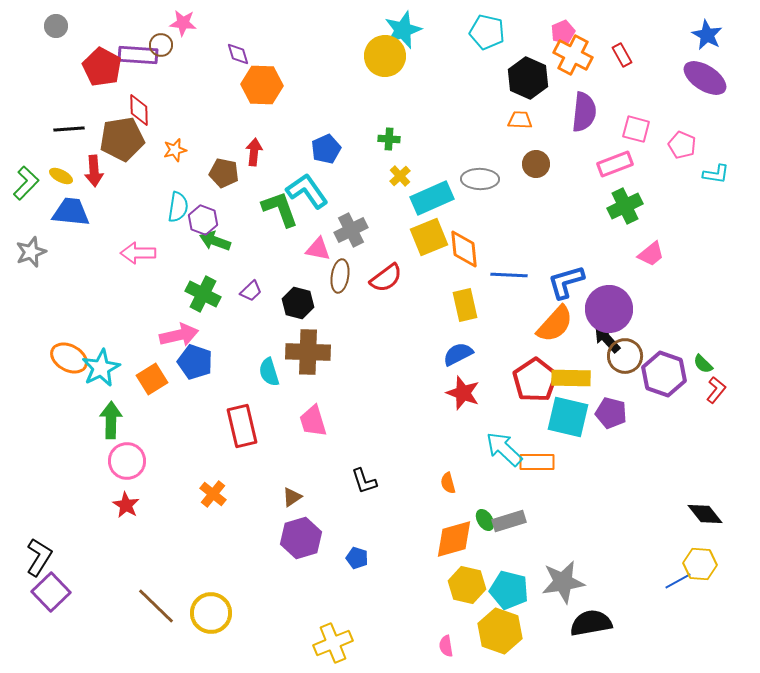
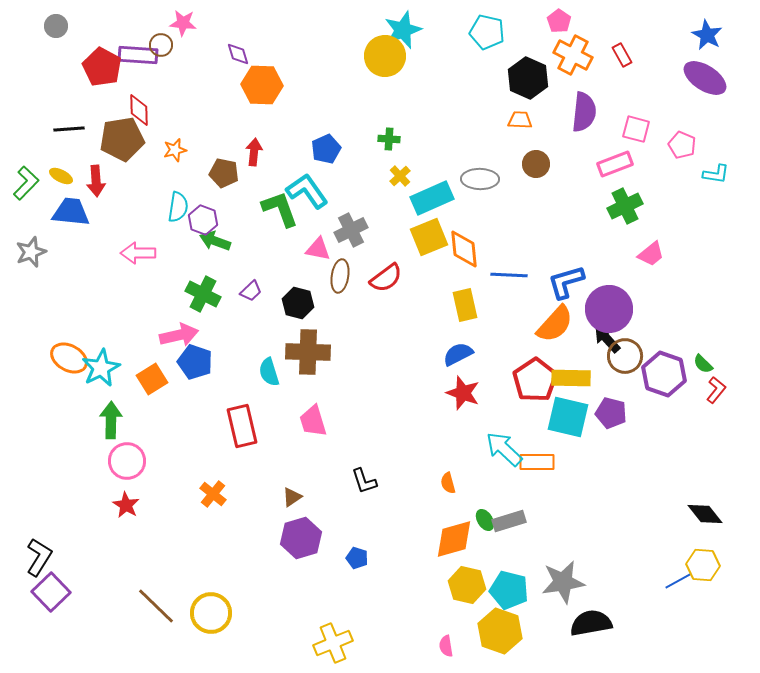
pink pentagon at (563, 32): moved 4 px left, 11 px up; rotated 15 degrees counterclockwise
red arrow at (94, 171): moved 2 px right, 10 px down
yellow hexagon at (700, 564): moved 3 px right, 1 px down
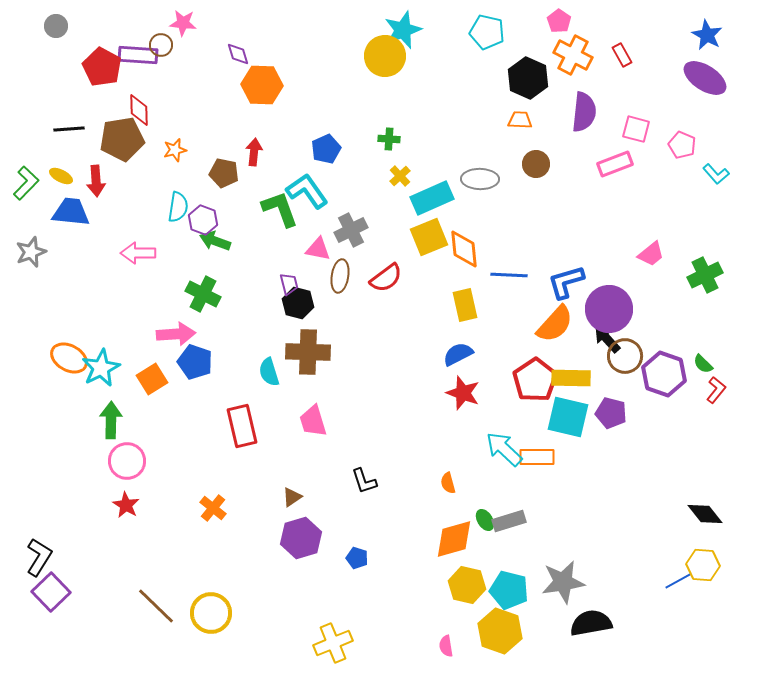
cyan L-shape at (716, 174): rotated 40 degrees clockwise
green cross at (625, 206): moved 80 px right, 69 px down
purple trapezoid at (251, 291): moved 38 px right, 7 px up; rotated 60 degrees counterclockwise
pink arrow at (179, 335): moved 3 px left, 1 px up; rotated 9 degrees clockwise
orange rectangle at (537, 462): moved 5 px up
orange cross at (213, 494): moved 14 px down
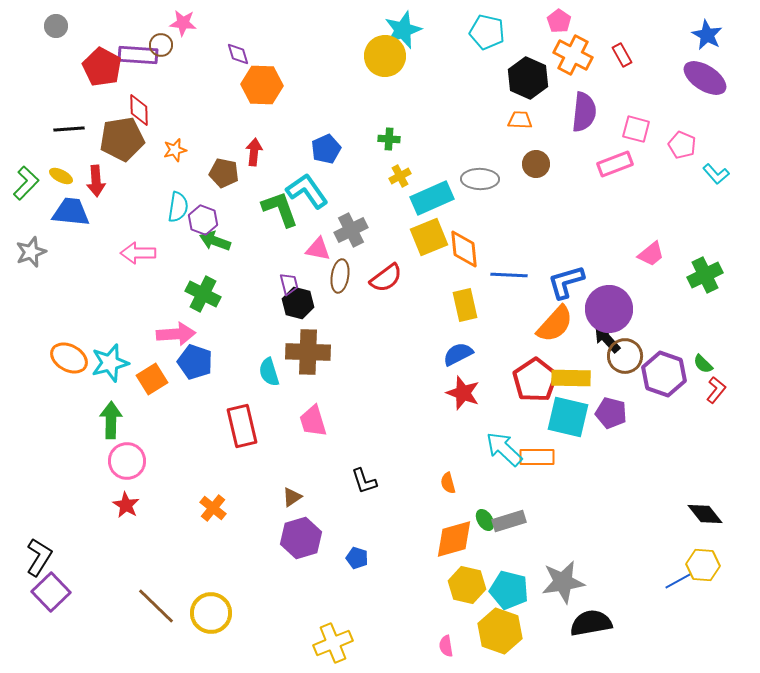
yellow cross at (400, 176): rotated 15 degrees clockwise
cyan star at (101, 368): moved 9 px right, 5 px up; rotated 12 degrees clockwise
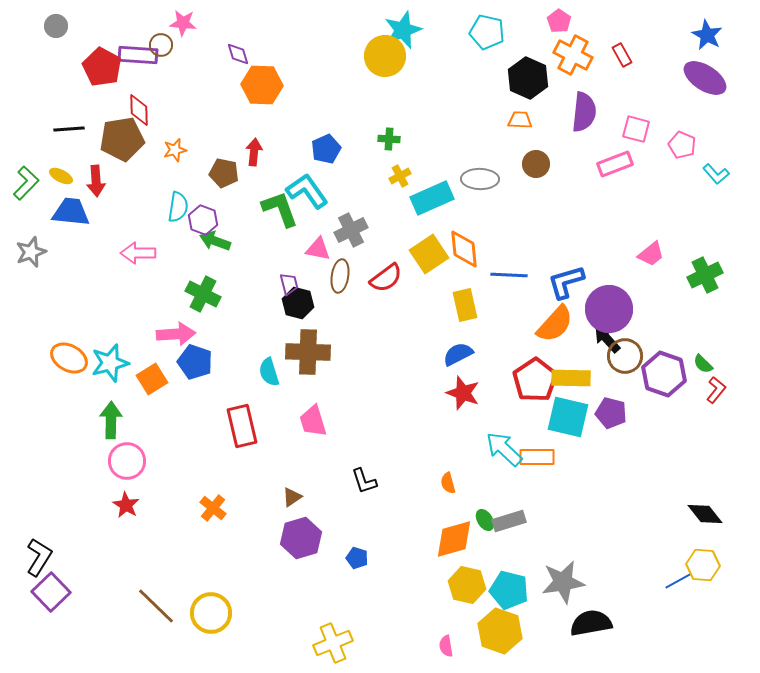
yellow square at (429, 237): moved 17 px down; rotated 12 degrees counterclockwise
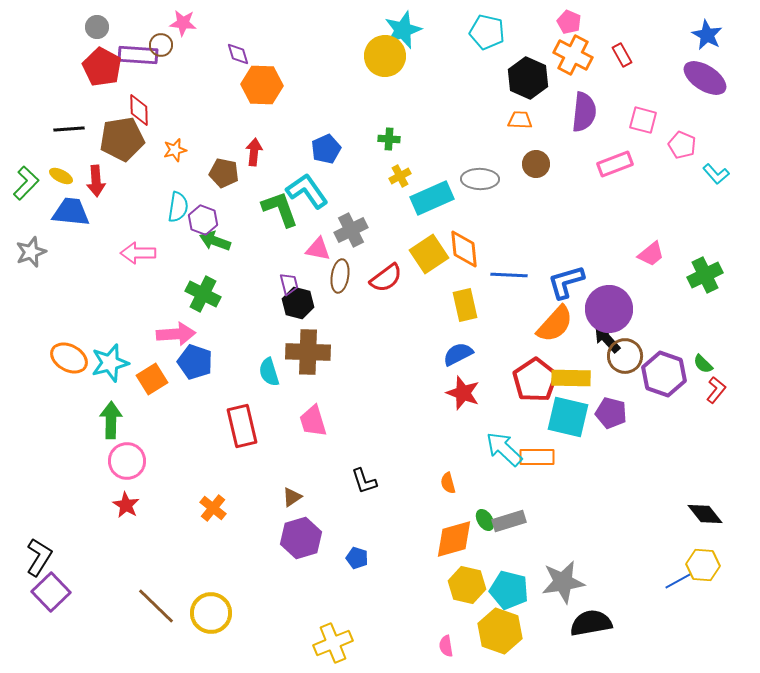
pink pentagon at (559, 21): moved 10 px right, 1 px down; rotated 10 degrees counterclockwise
gray circle at (56, 26): moved 41 px right, 1 px down
pink square at (636, 129): moved 7 px right, 9 px up
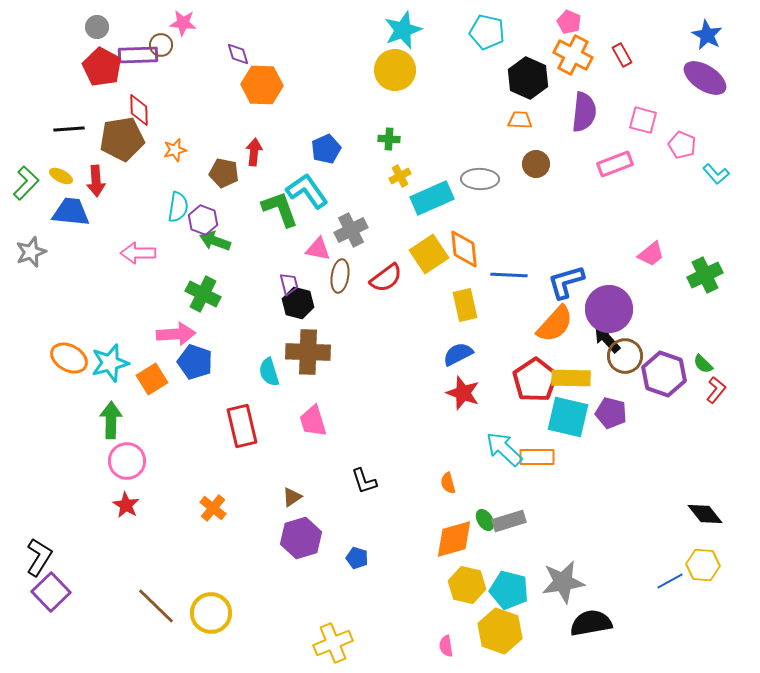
purple rectangle at (138, 55): rotated 6 degrees counterclockwise
yellow circle at (385, 56): moved 10 px right, 14 px down
blue line at (678, 581): moved 8 px left
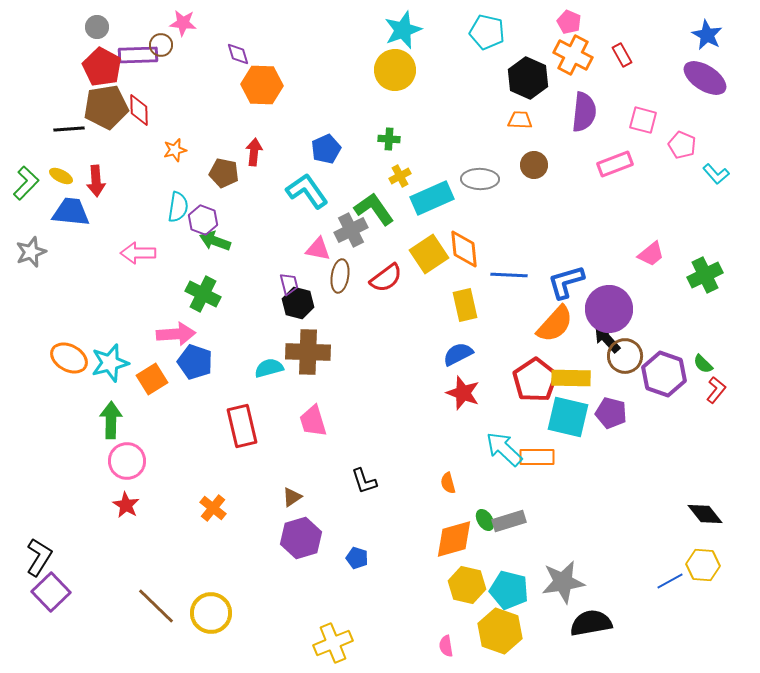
brown pentagon at (122, 139): moved 16 px left, 32 px up
brown circle at (536, 164): moved 2 px left, 1 px down
green L-shape at (280, 209): moved 94 px right; rotated 15 degrees counterclockwise
cyan semicircle at (269, 372): moved 4 px up; rotated 92 degrees clockwise
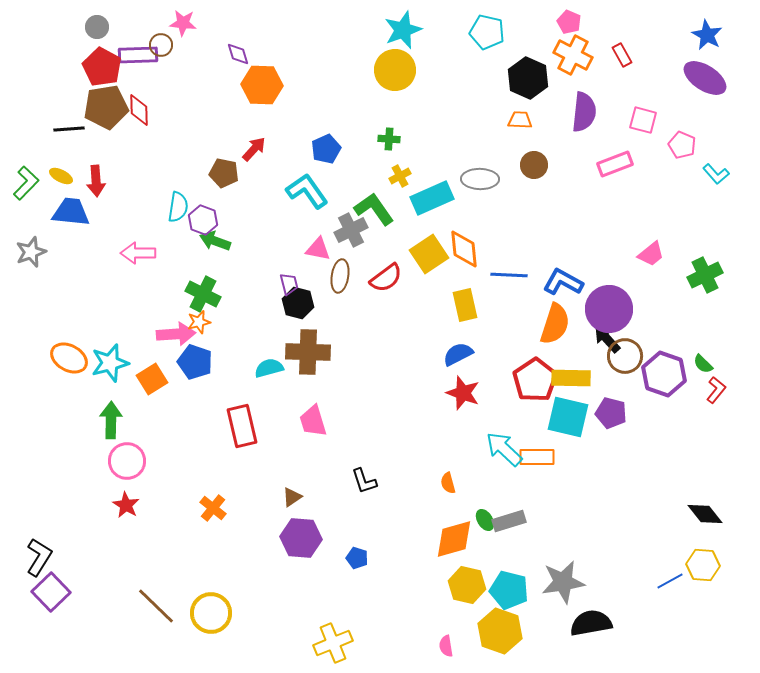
orange star at (175, 150): moved 24 px right, 172 px down
red arrow at (254, 152): moved 3 px up; rotated 36 degrees clockwise
blue L-shape at (566, 282): moved 3 px left; rotated 45 degrees clockwise
orange semicircle at (555, 324): rotated 24 degrees counterclockwise
purple hexagon at (301, 538): rotated 21 degrees clockwise
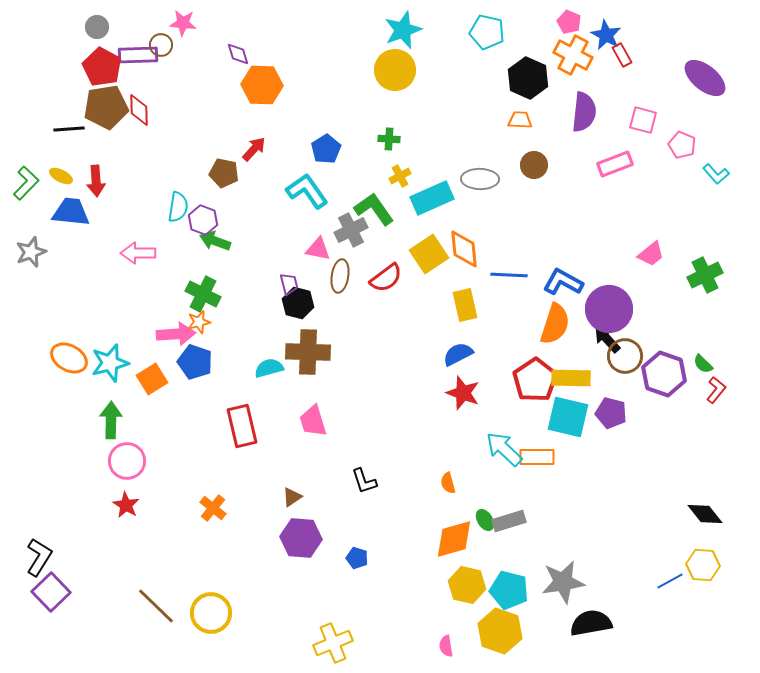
blue star at (707, 35): moved 101 px left
purple ellipse at (705, 78): rotated 6 degrees clockwise
blue pentagon at (326, 149): rotated 8 degrees counterclockwise
